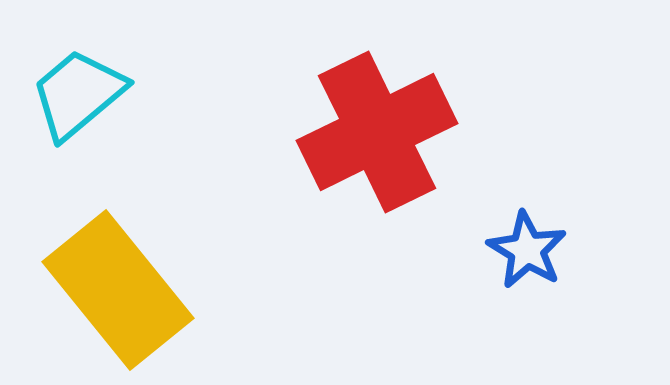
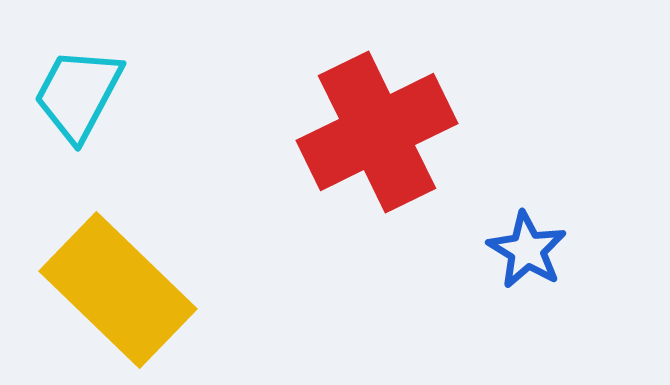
cyan trapezoid: rotated 22 degrees counterclockwise
yellow rectangle: rotated 7 degrees counterclockwise
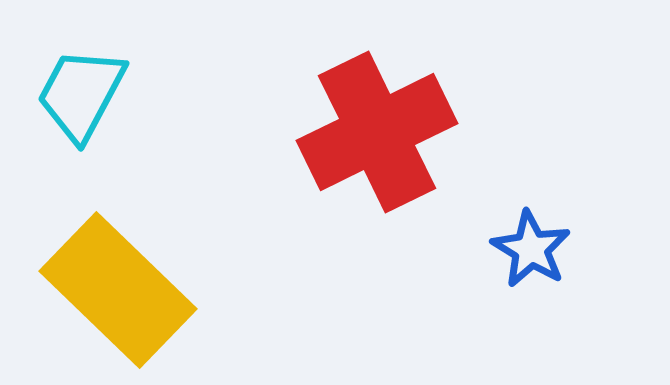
cyan trapezoid: moved 3 px right
blue star: moved 4 px right, 1 px up
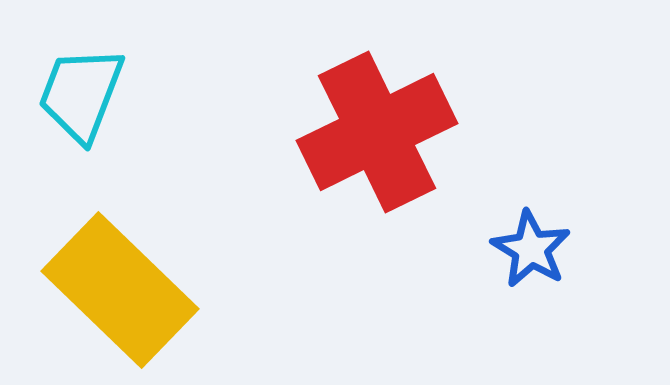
cyan trapezoid: rotated 7 degrees counterclockwise
yellow rectangle: moved 2 px right
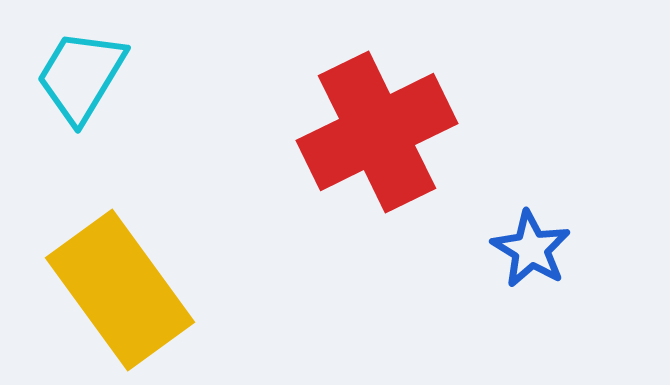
cyan trapezoid: moved 18 px up; rotated 10 degrees clockwise
yellow rectangle: rotated 10 degrees clockwise
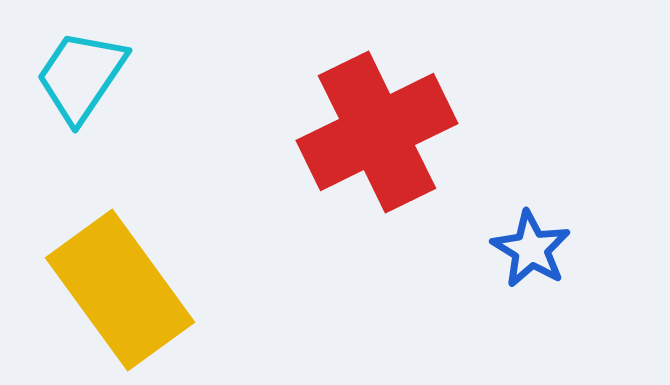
cyan trapezoid: rotated 3 degrees clockwise
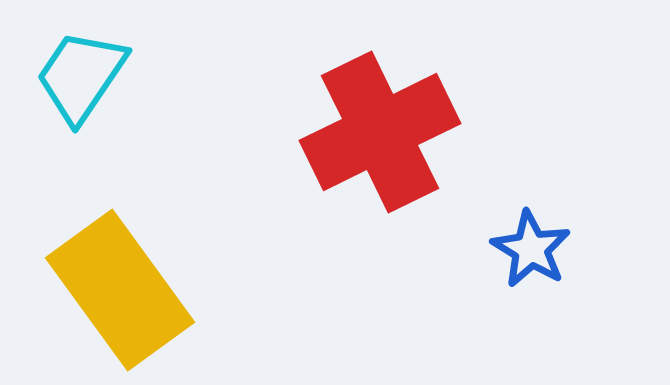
red cross: moved 3 px right
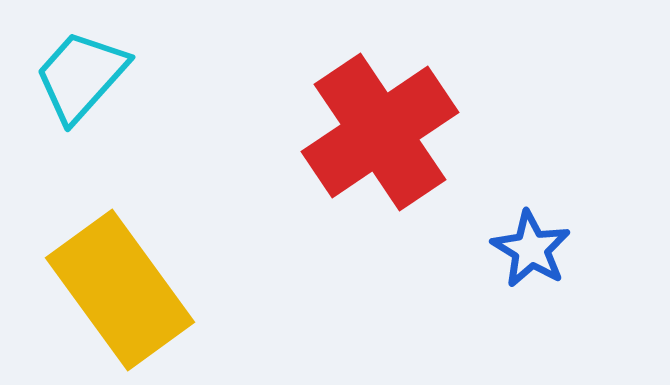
cyan trapezoid: rotated 8 degrees clockwise
red cross: rotated 8 degrees counterclockwise
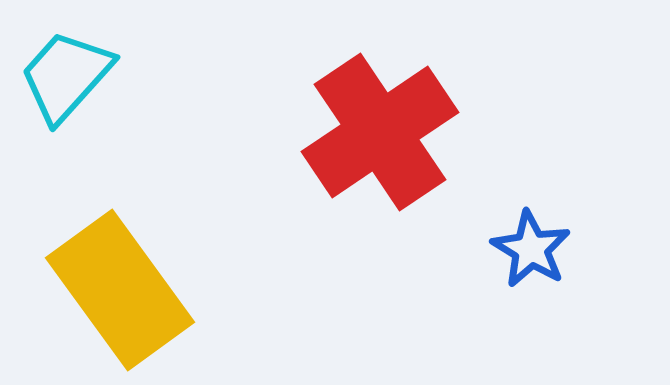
cyan trapezoid: moved 15 px left
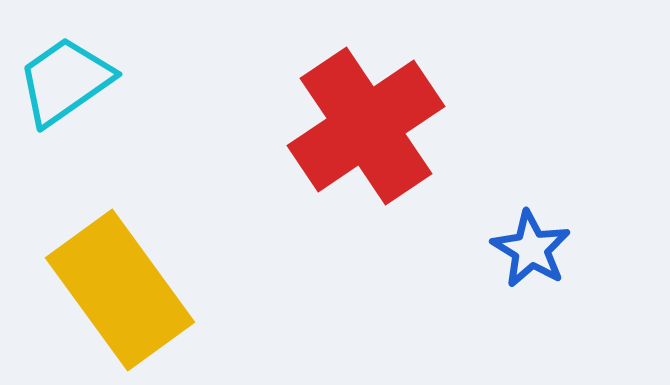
cyan trapezoid: moved 1 px left, 5 px down; rotated 13 degrees clockwise
red cross: moved 14 px left, 6 px up
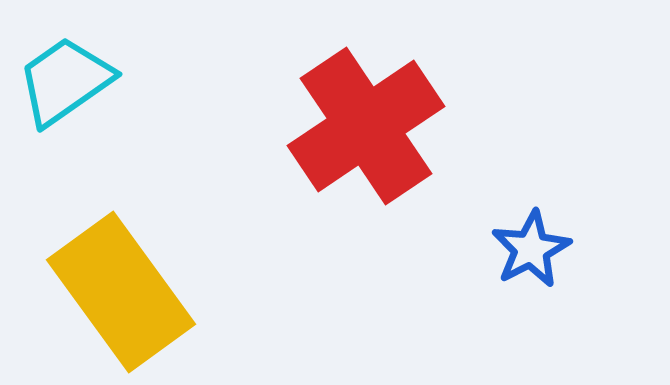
blue star: rotated 14 degrees clockwise
yellow rectangle: moved 1 px right, 2 px down
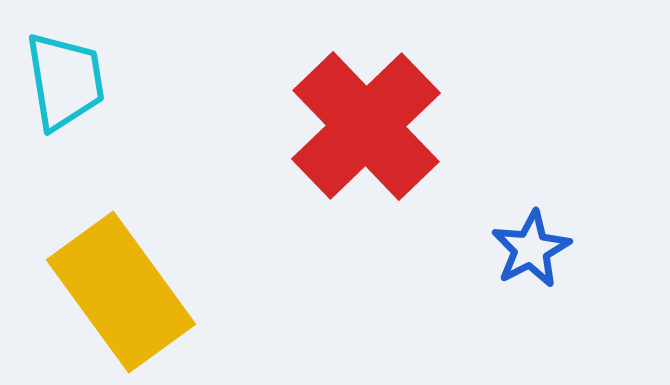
cyan trapezoid: rotated 116 degrees clockwise
red cross: rotated 10 degrees counterclockwise
